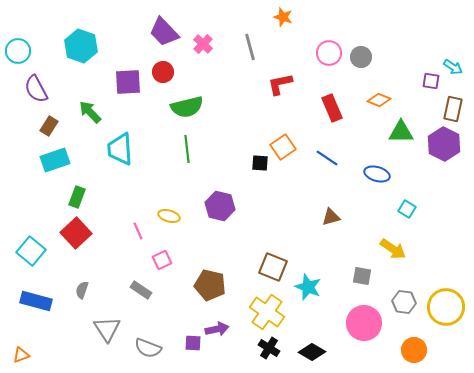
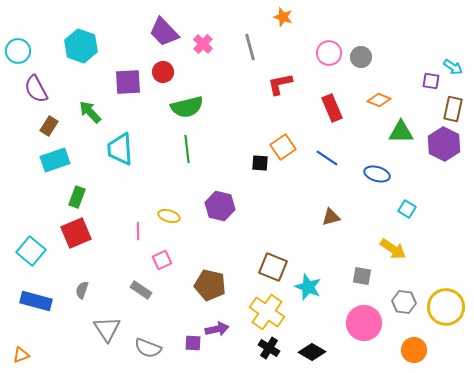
pink line at (138, 231): rotated 24 degrees clockwise
red square at (76, 233): rotated 20 degrees clockwise
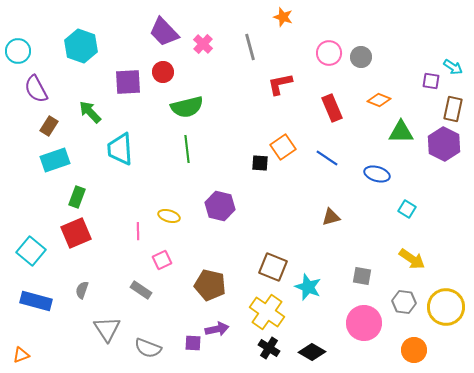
yellow arrow at (393, 249): moved 19 px right, 10 px down
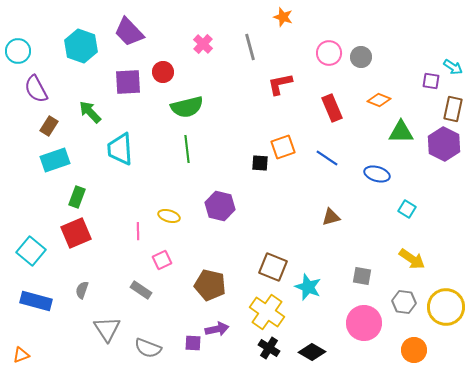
purple trapezoid at (164, 32): moved 35 px left
orange square at (283, 147): rotated 15 degrees clockwise
